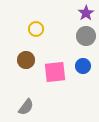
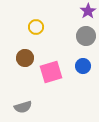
purple star: moved 2 px right, 2 px up
yellow circle: moved 2 px up
brown circle: moved 1 px left, 2 px up
pink square: moved 4 px left; rotated 10 degrees counterclockwise
gray semicircle: moved 3 px left; rotated 36 degrees clockwise
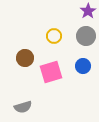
yellow circle: moved 18 px right, 9 px down
